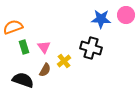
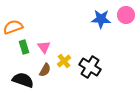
black cross: moved 1 px left, 19 px down; rotated 15 degrees clockwise
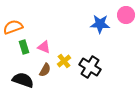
blue star: moved 1 px left, 5 px down
pink triangle: rotated 32 degrees counterclockwise
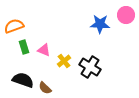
orange semicircle: moved 1 px right, 1 px up
pink triangle: moved 3 px down
brown semicircle: moved 18 px down; rotated 104 degrees clockwise
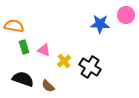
orange semicircle: rotated 30 degrees clockwise
black semicircle: moved 1 px up
brown semicircle: moved 3 px right, 2 px up
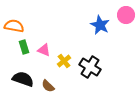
blue star: moved 1 px down; rotated 24 degrees clockwise
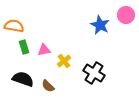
pink triangle: rotated 32 degrees counterclockwise
black cross: moved 4 px right, 6 px down
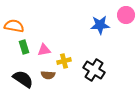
blue star: rotated 30 degrees counterclockwise
yellow cross: rotated 24 degrees clockwise
black cross: moved 3 px up
black semicircle: rotated 15 degrees clockwise
brown semicircle: moved 11 px up; rotated 40 degrees counterclockwise
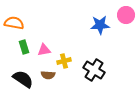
orange semicircle: moved 3 px up
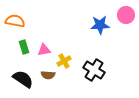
orange semicircle: moved 1 px right, 2 px up
yellow cross: rotated 16 degrees counterclockwise
